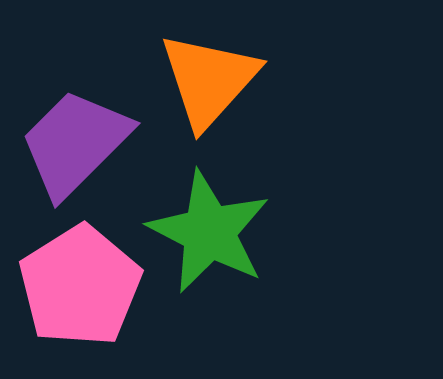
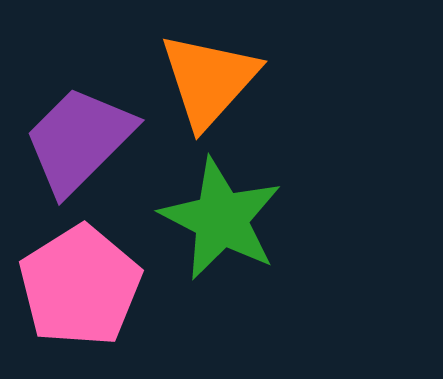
purple trapezoid: moved 4 px right, 3 px up
green star: moved 12 px right, 13 px up
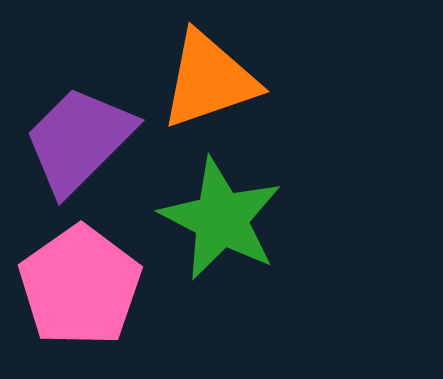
orange triangle: rotated 29 degrees clockwise
pink pentagon: rotated 3 degrees counterclockwise
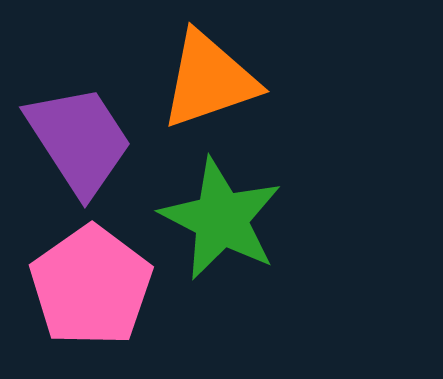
purple trapezoid: rotated 102 degrees clockwise
pink pentagon: moved 11 px right
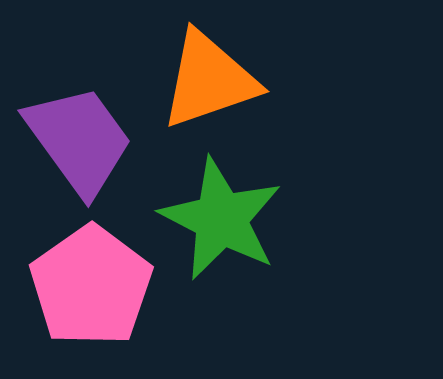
purple trapezoid: rotated 3 degrees counterclockwise
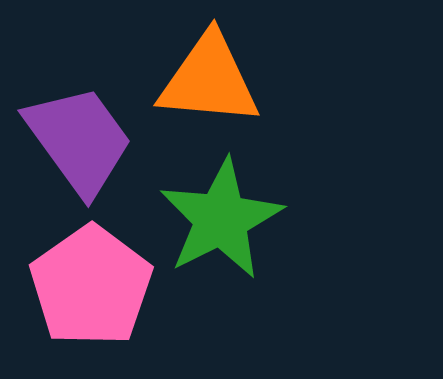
orange triangle: rotated 24 degrees clockwise
green star: rotated 18 degrees clockwise
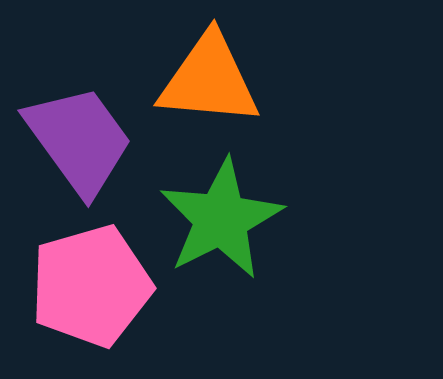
pink pentagon: rotated 19 degrees clockwise
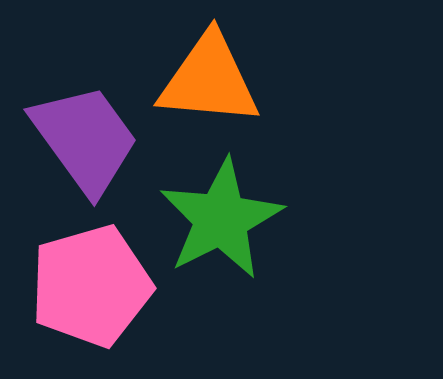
purple trapezoid: moved 6 px right, 1 px up
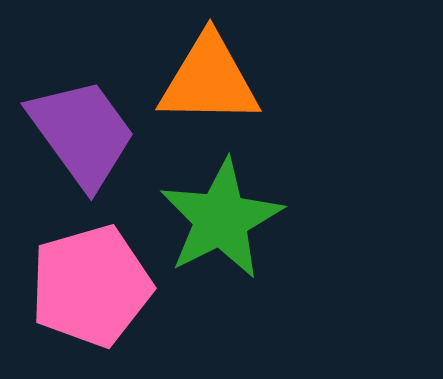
orange triangle: rotated 4 degrees counterclockwise
purple trapezoid: moved 3 px left, 6 px up
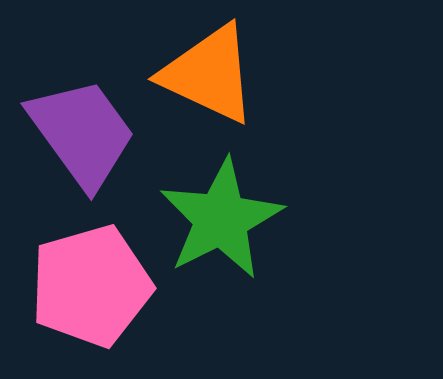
orange triangle: moved 6 px up; rotated 24 degrees clockwise
